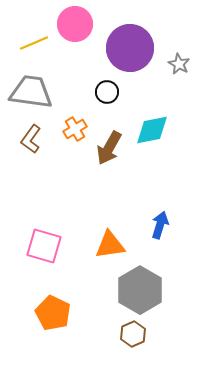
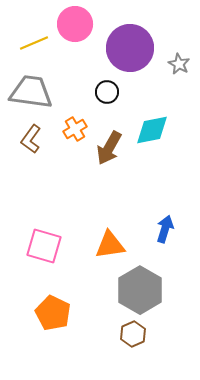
blue arrow: moved 5 px right, 4 px down
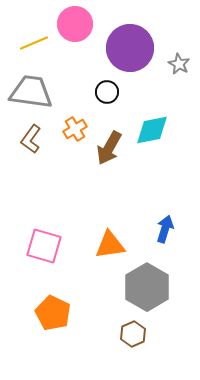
gray hexagon: moved 7 px right, 3 px up
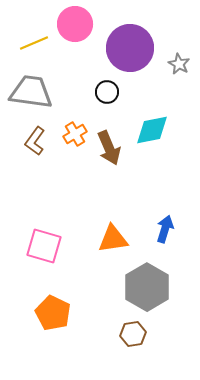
orange cross: moved 5 px down
brown L-shape: moved 4 px right, 2 px down
brown arrow: rotated 52 degrees counterclockwise
orange triangle: moved 3 px right, 6 px up
brown hexagon: rotated 15 degrees clockwise
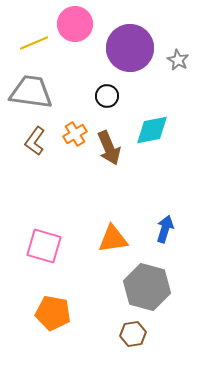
gray star: moved 1 px left, 4 px up
black circle: moved 4 px down
gray hexagon: rotated 15 degrees counterclockwise
orange pentagon: rotated 16 degrees counterclockwise
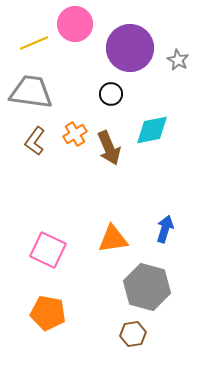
black circle: moved 4 px right, 2 px up
pink square: moved 4 px right, 4 px down; rotated 9 degrees clockwise
orange pentagon: moved 5 px left
